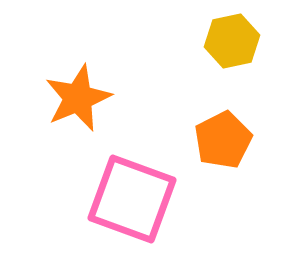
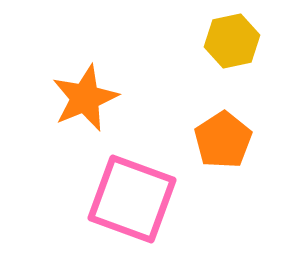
orange star: moved 7 px right
orange pentagon: rotated 6 degrees counterclockwise
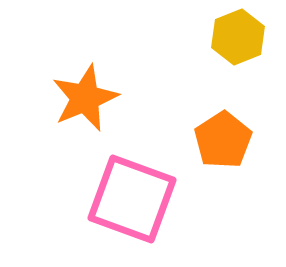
yellow hexagon: moved 6 px right, 4 px up; rotated 10 degrees counterclockwise
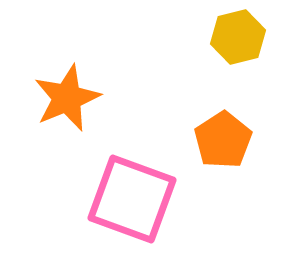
yellow hexagon: rotated 8 degrees clockwise
orange star: moved 18 px left
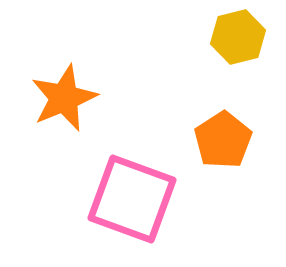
orange star: moved 3 px left
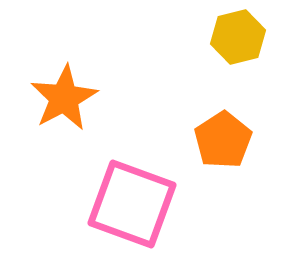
orange star: rotated 6 degrees counterclockwise
pink square: moved 5 px down
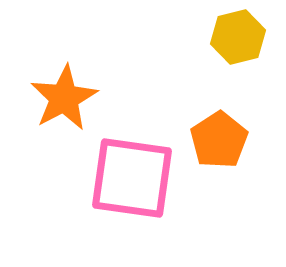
orange pentagon: moved 4 px left
pink square: moved 26 px up; rotated 12 degrees counterclockwise
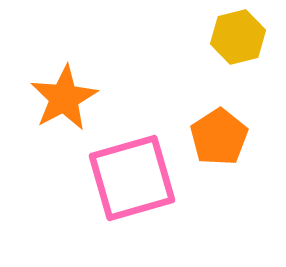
orange pentagon: moved 3 px up
pink square: rotated 24 degrees counterclockwise
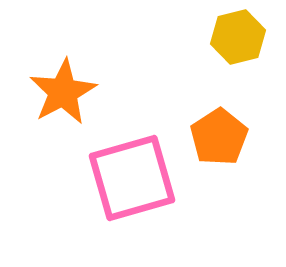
orange star: moved 1 px left, 6 px up
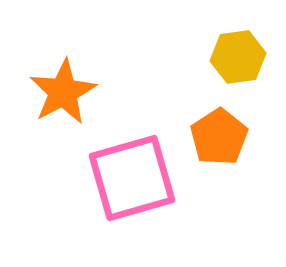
yellow hexagon: moved 20 px down; rotated 6 degrees clockwise
